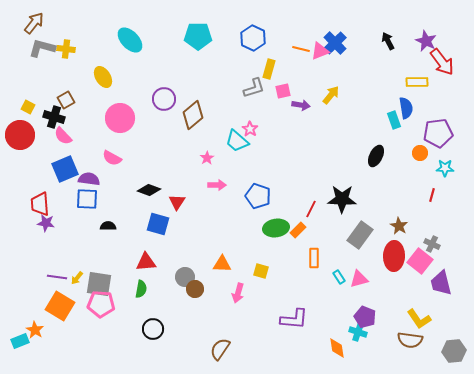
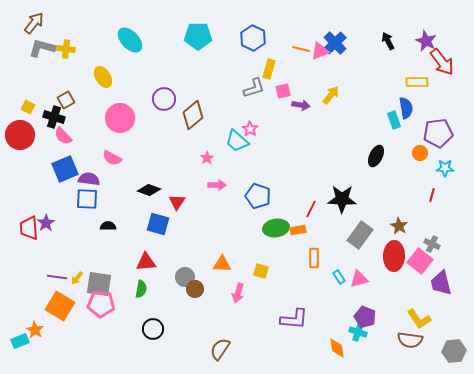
red trapezoid at (40, 204): moved 11 px left, 24 px down
purple star at (46, 223): rotated 30 degrees clockwise
orange rectangle at (298, 230): rotated 35 degrees clockwise
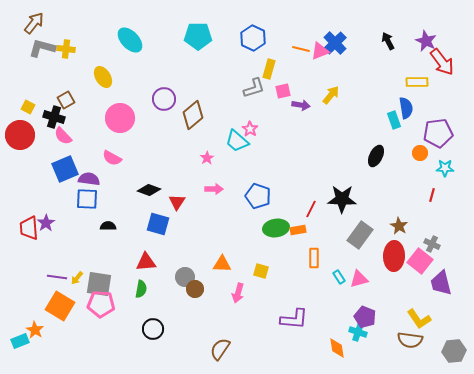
pink arrow at (217, 185): moved 3 px left, 4 px down
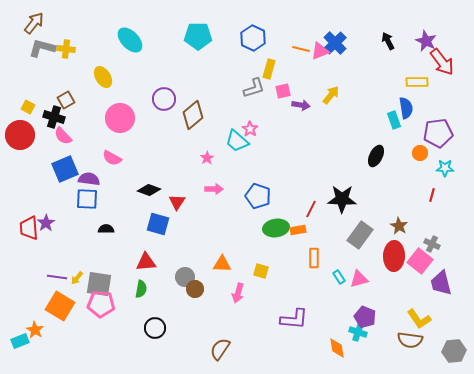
black semicircle at (108, 226): moved 2 px left, 3 px down
black circle at (153, 329): moved 2 px right, 1 px up
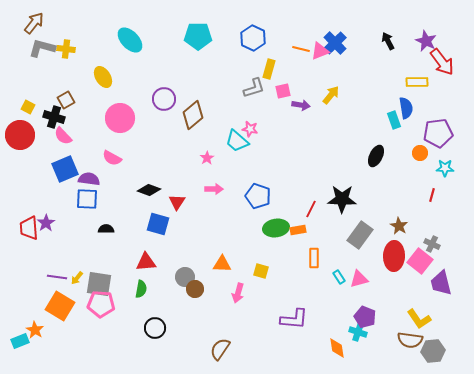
pink star at (250, 129): rotated 21 degrees counterclockwise
gray hexagon at (454, 351): moved 21 px left
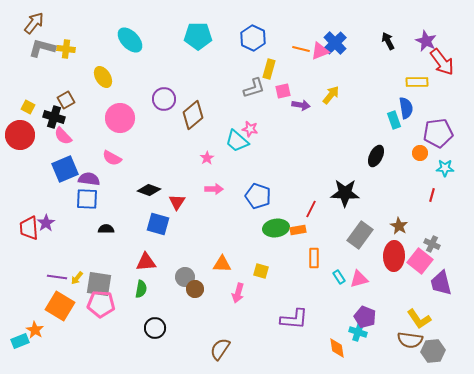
black star at (342, 199): moved 3 px right, 6 px up
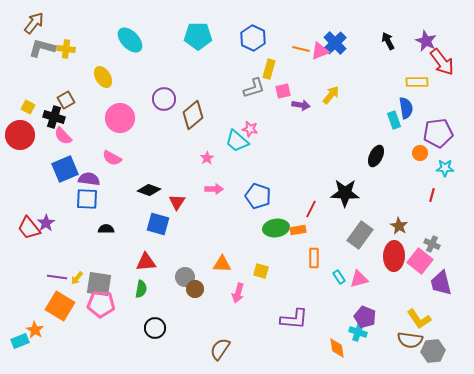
red trapezoid at (29, 228): rotated 35 degrees counterclockwise
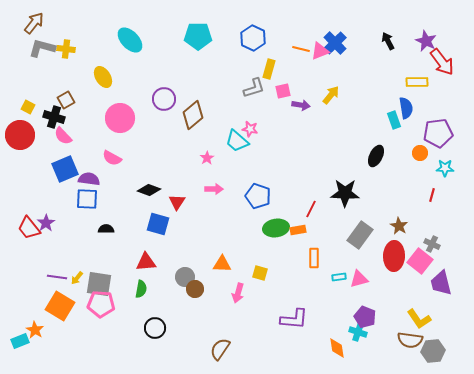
yellow square at (261, 271): moved 1 px left, 2 px down
cyan rectangle at (339, 277): rotated 64 degrees counterclockwise
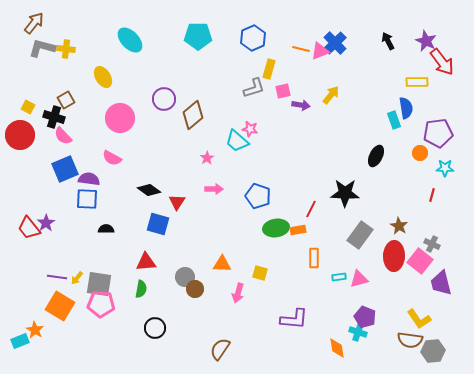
blue hexagon at (253, 38): rotated 10 degrees clockwise
black diamond at (149, 190): rotated 15 degrees clockwise
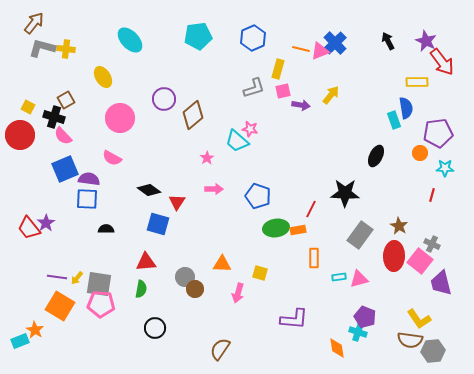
cyan pentagon at (198, 36): rotated 8 degrees counterclockwise
yellow rectangle at (269, 69): moved 9 px right
